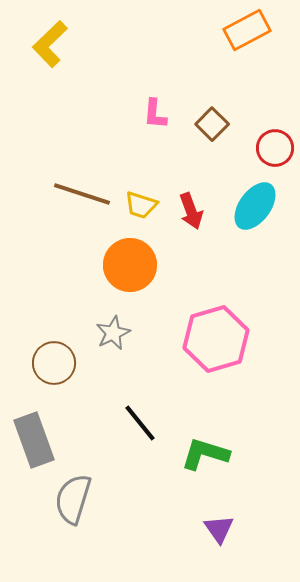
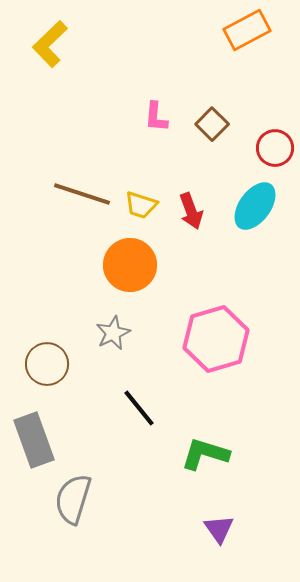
pink L-shape: moved 1 px right, 3 px down
brown circle: moved 7 px left, 1 px down
black line: moved 1 px left, 15 px up
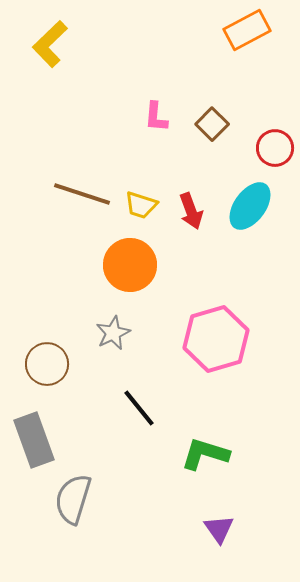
cyan ellipse: moved 5 px left
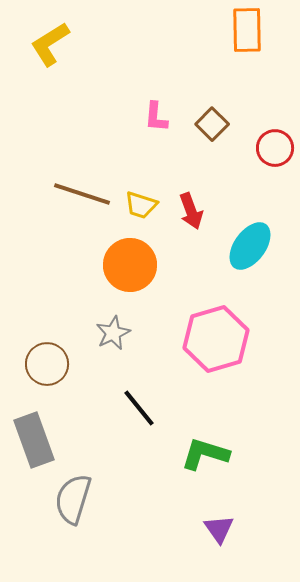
orange rectangle: rotated 63 degrees counterclockwise
yellow L-shape: rotated 12 degrees clockwise
cyan ellipse: moved 40 px down
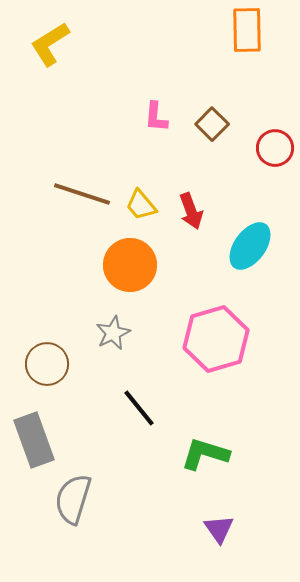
yellow trapezoid: rotated 32 degrees clockwise
